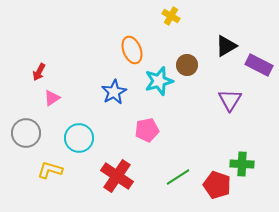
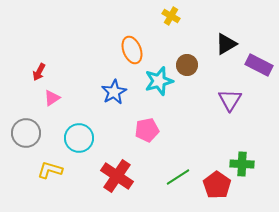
black triangle: moved 2 px up
red pentagon: rotated 16 degrees clockwise
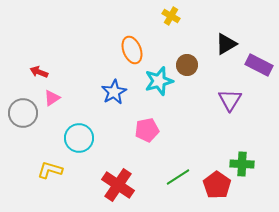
red arrow: rotated 84 degrees clockwise
gray circle: moved 3 px left, 20 px up
red cross: moved 1 px right, 9 px down
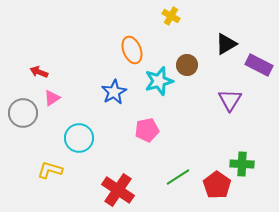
red cross: moved 5 px down
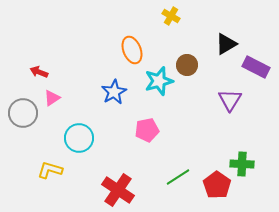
purple rectangle: moved 3 px left, 2 px down
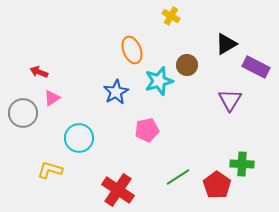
blue star: moved 2 px right
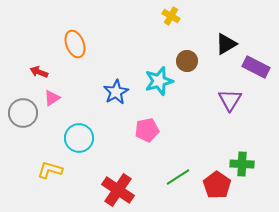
orange ellipse: moved 57 px left, 6 px up
brown circle: moved 4 px up
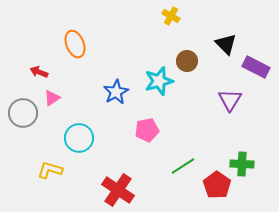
black triangle: rotated 45 degrees counterclockwise
green line: moved 5 px right, 11 px up
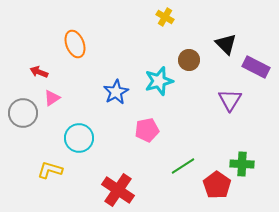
yellow cross: moved 6 px left, 1 px down
brown circle: moved 2 px right, 1 px up
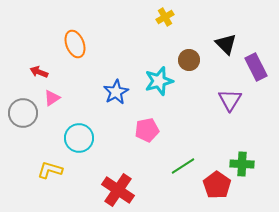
yellow cross: rotated 30 degrees clockwise
purple rectangle: rotated 36 degrees clockwise
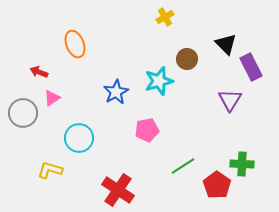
brown circle: moved 2 px left, 1 px up
purple rectangle: moved 5 px left
